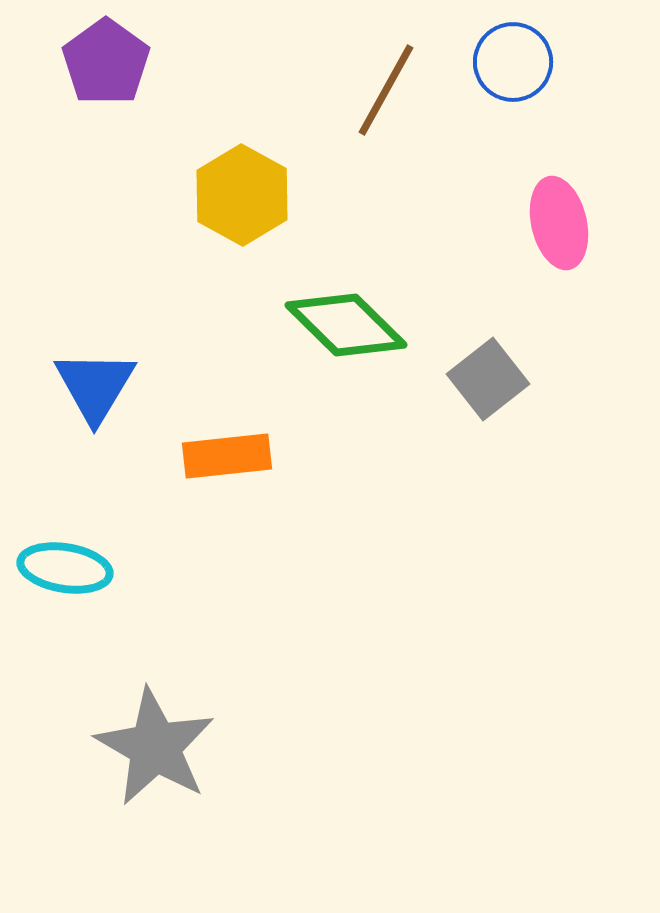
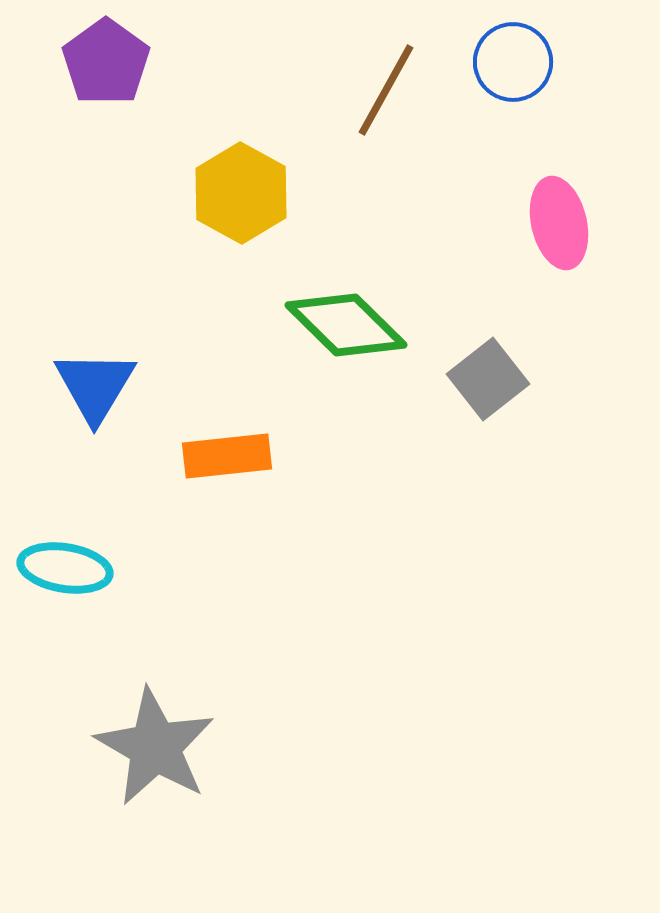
yellow hexagon: moved 1 px left, 2 px up
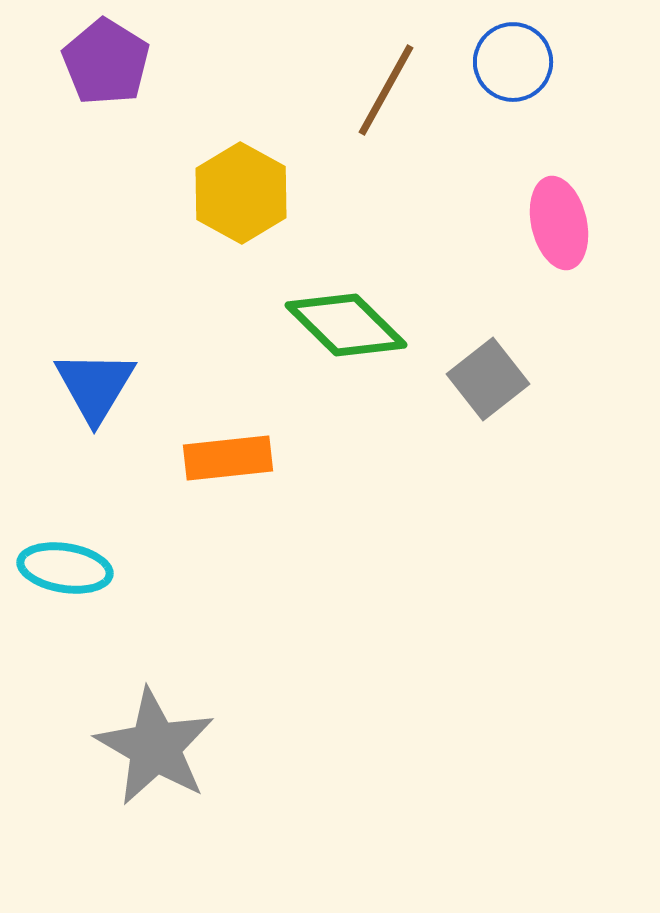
purple pentagon: rotated 4 degrees counterclockwise
orange rectangle: moved 1 px right, 2 px down
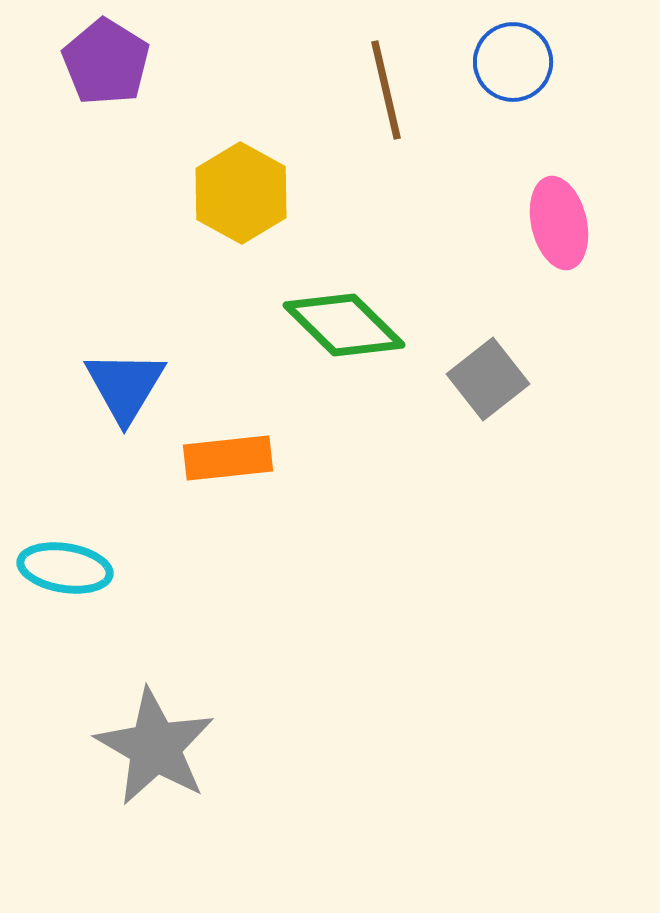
brown line: rotated 42 degrees counterclockwise
green diamond: moved 2 px left
blue triangle: moved 30 px right
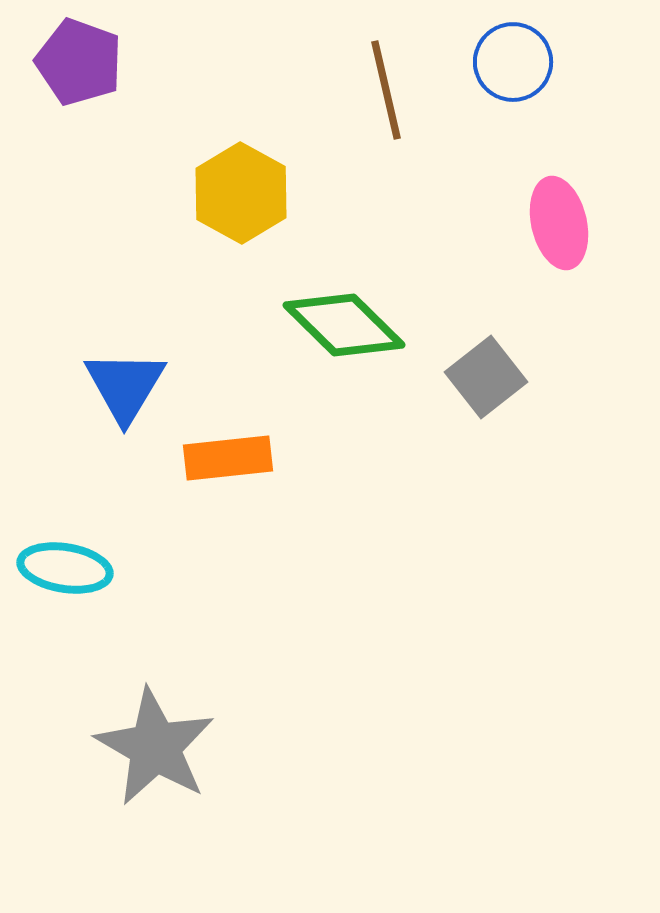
purple pentagon: moved 27 px left; rotated 12 degrees counterclockwise
gray square: moved 2 px left, 2 px up
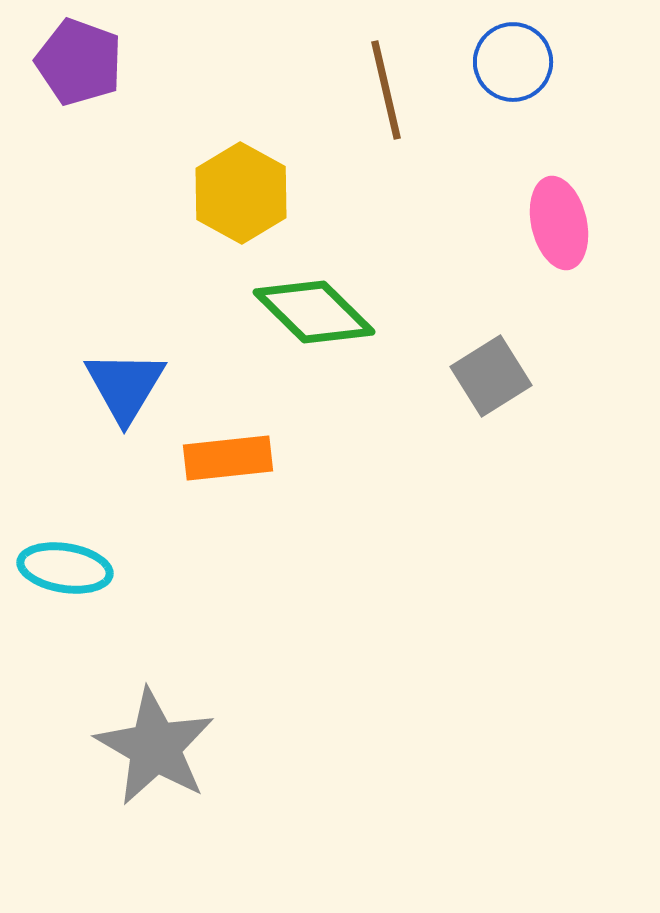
green diamond: moved 30 px left, 13 px up
gray square: moved 5 px right, 1 px up; rotated 6 degrees clockwise
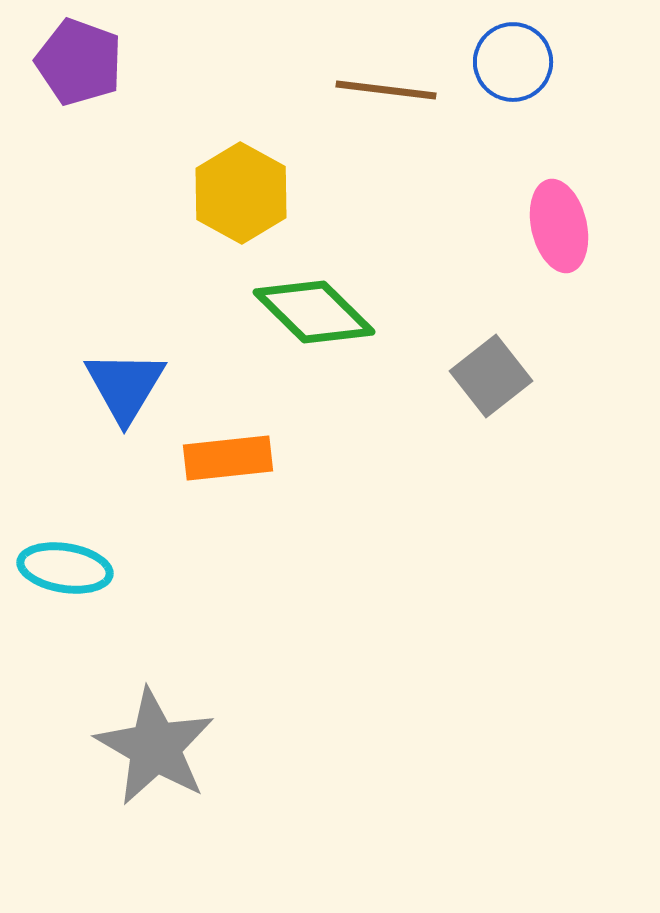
brown line: rotated 70 degrees counterclockwise
pink ellipse: moved 3 px down
gray square: rotated 6 degrees counterclockwise
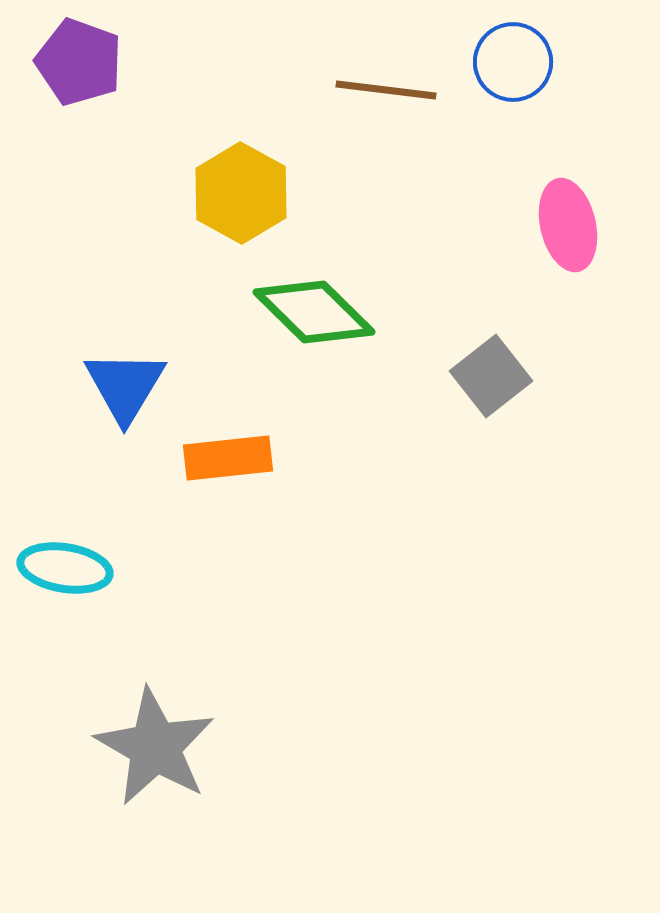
pink ellipse: moved 9 px right, 1 px up
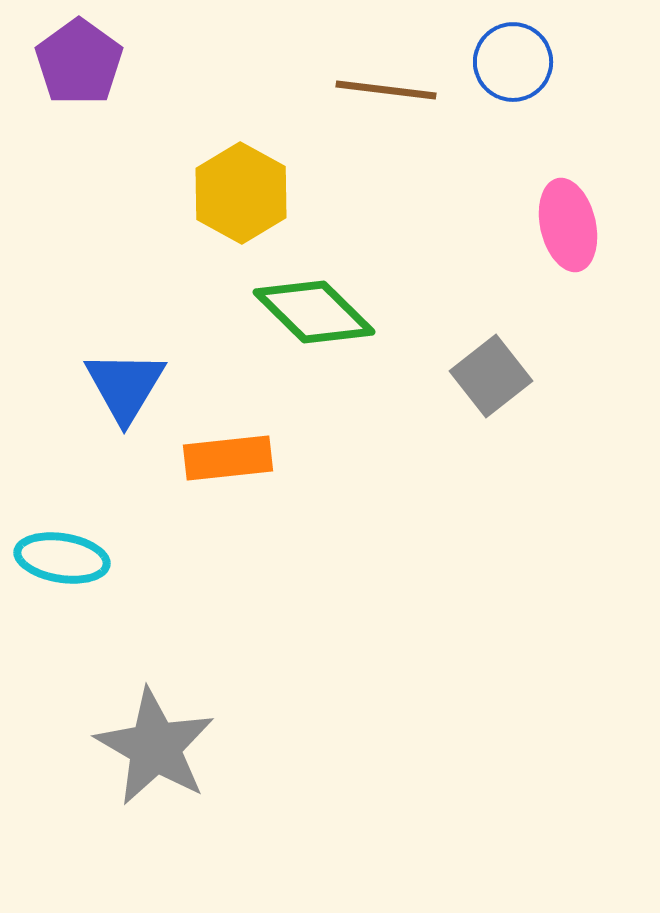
purple pentagon: rotated 16 degrees clockwise
cyan ellipse: moved 3 px left, 10 px up
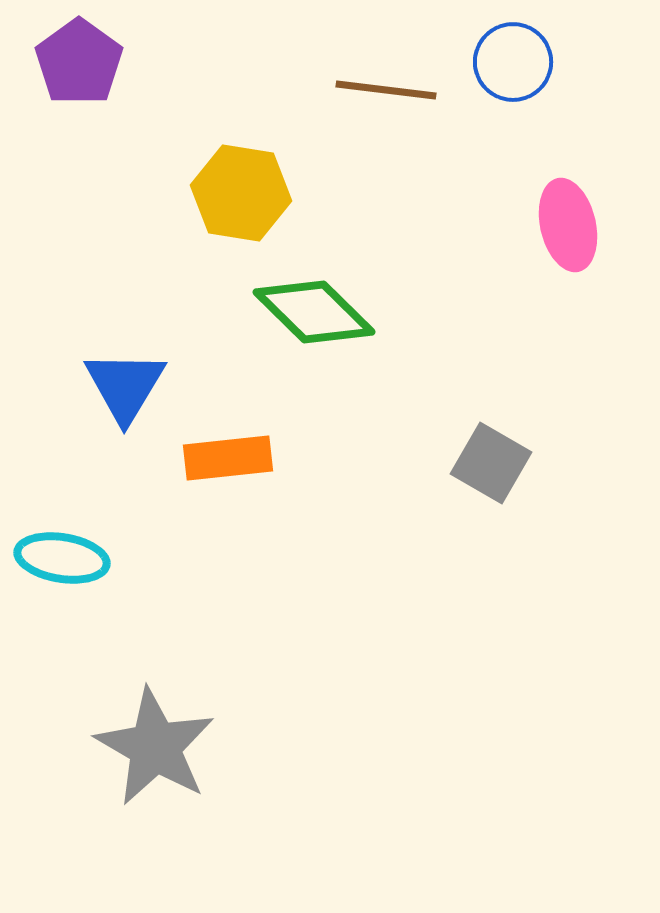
yellow hexagon: rotated 20 degrees counterclockwise
gray square: moved 87 px down; rotated 22 degrees counterclockwise
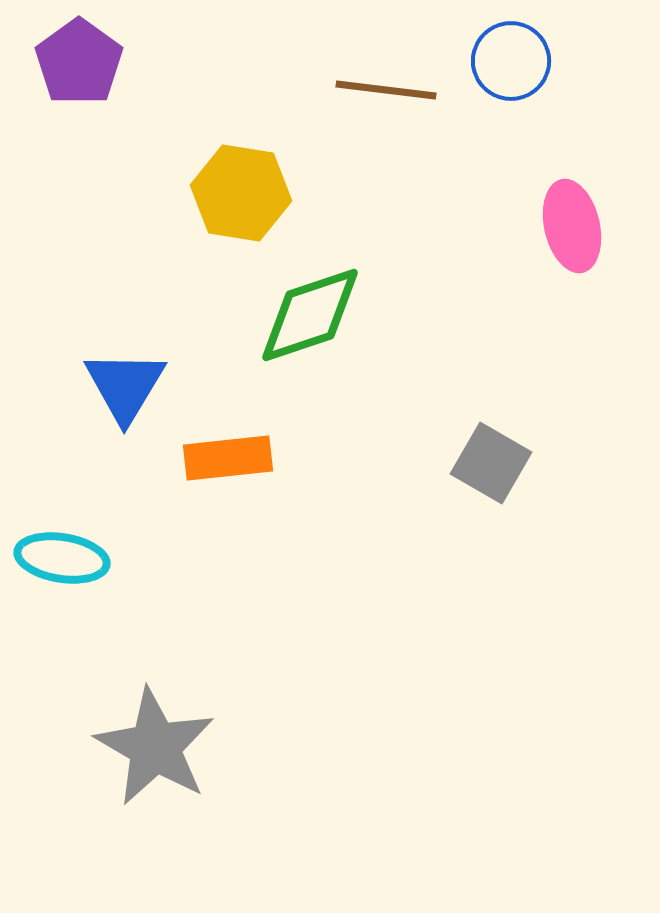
blue circle: moved 2 px left, 1 px up
pink ellipse: moved 4 px right, 1 px down
green diamond: moved 4 px left, 3 px down; rotated 63 degrees counterclockwise
